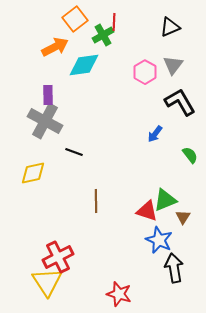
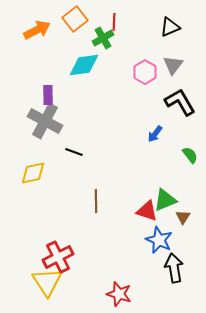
green cross: moved 3 px down
orange arrow: moved 18 px left, 17 px up
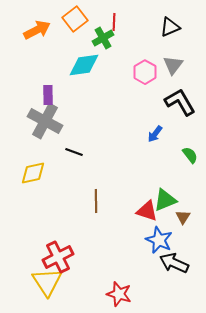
black arrow: moved 5 px up; rotated 56 degrees counterclockwise
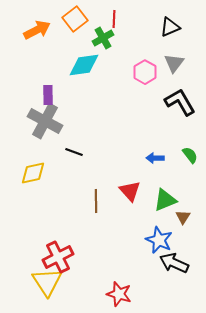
red line: moved 3 px up
gray triangle: moved 1 px right, 2 px up
blue arrow: moved 24 px down; rotated 54 degrees clockwise
red triangle: moved 17 px left, 20 px up; rotated 30 degrees clockwise
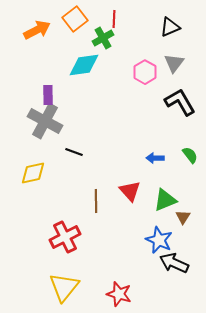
red cross: moved 7 px right, 20 px up
yellow triangle: moved 17 px right, 5 px down; rotated 12 degrees clockwise
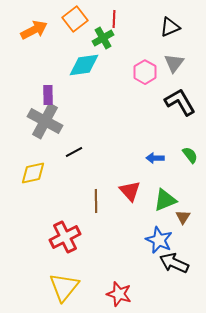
orange arrow: moved 3 px left
black line: rotated 48 degrees counterclockwise
